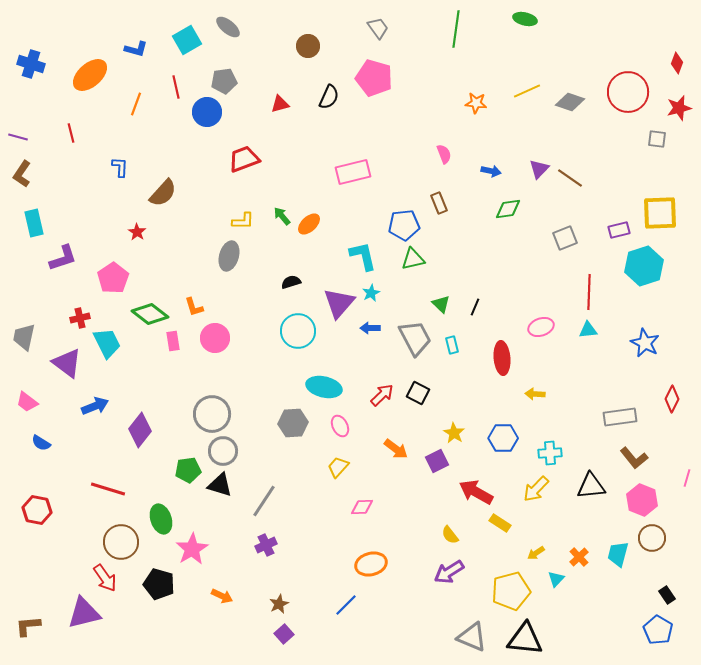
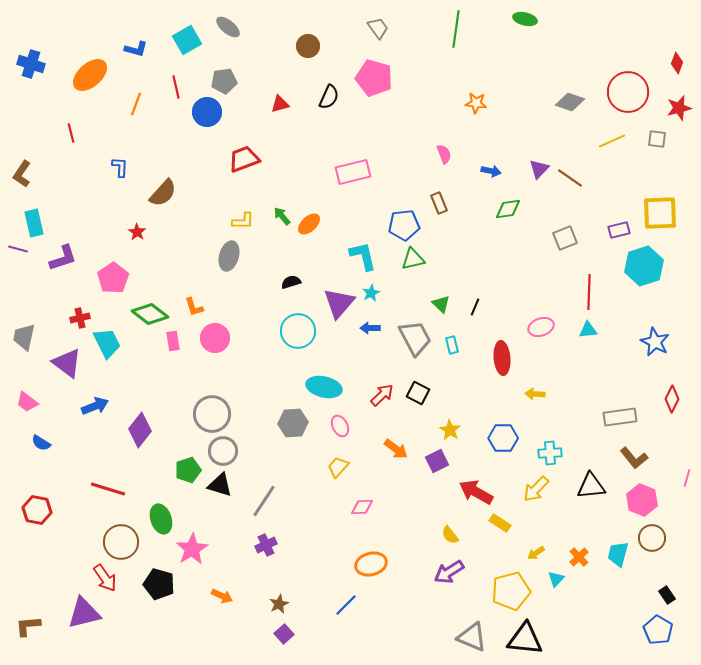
yellow line at (527, 91): moved 85 px right, 50 px down
purple line at (18, 137): moved 112 px down
blue star at (645, 343): moved 10 px right, 1 px up
yellow star at (454, 433): moved 4 px left, 3 px up
green pentagon at (188, 470): rotated 10 degrees counterclockwise
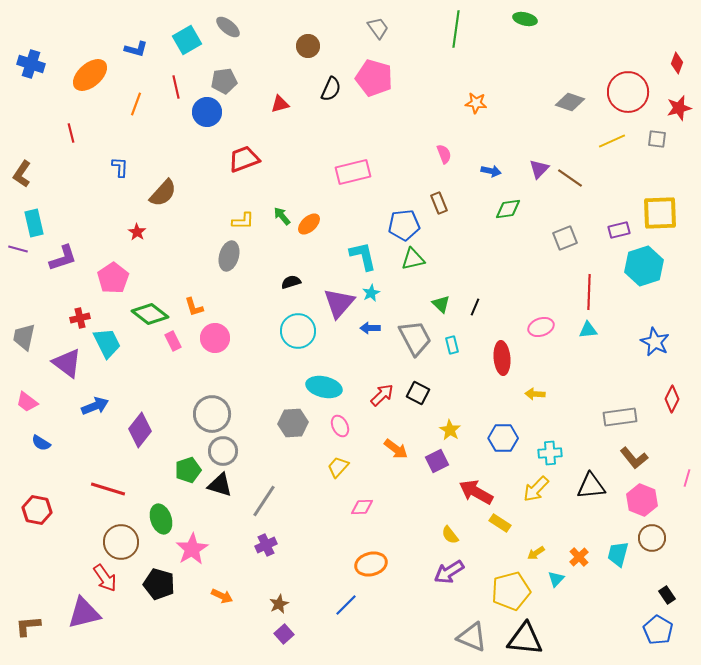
black semicircle at (329, 97): moved 2 px right, 8 px up
pink rectangle at (173, 341): rotated 18 degrees counterclockwise
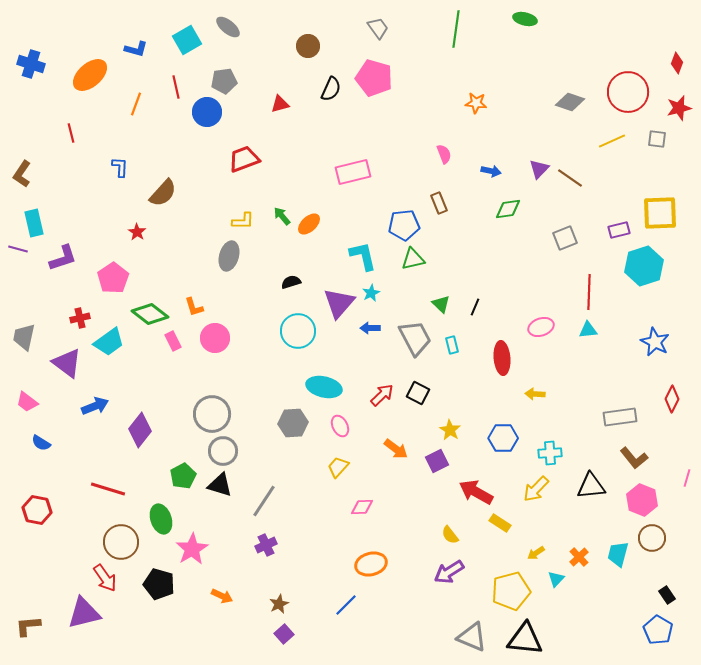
cyan trapezoid at (107, 343): moved 2 px right, 1 px up; rotated 80 degrees clockwise
green pentagon at (188, 470): moved 5 px left, 6 px down; rotated 10 degrees counterclockwise
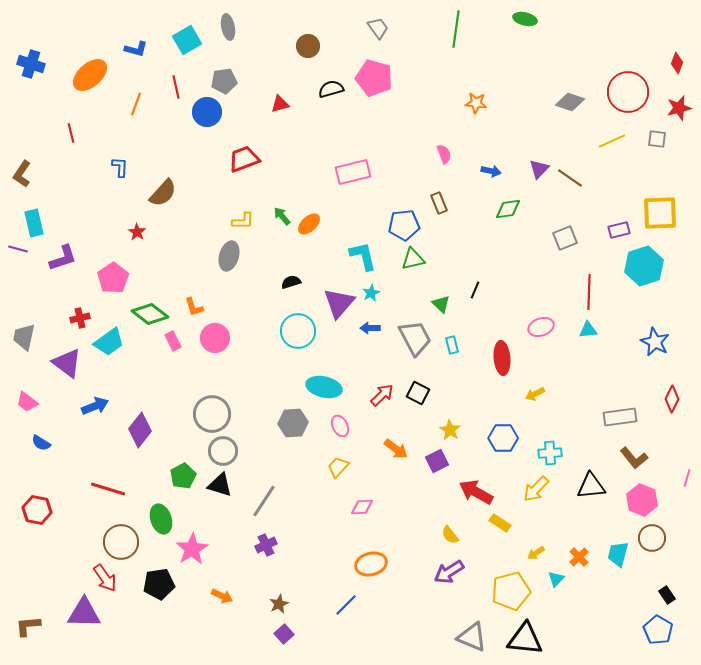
gray ellipse at (228, 27): rotated 40 degrees clockwise
black semicircle at (331, 89): rotated 130 degrees counterclockwise
black line at (475, 307): moved 17 px up
yellow arrow at (535, 394): rotated 30 degrees counterclockwise
black pentagon at (159, 584): rotated 24 degrees counterclockwise
purple triangle at (84, 613): rotated 15 degrees clockwise
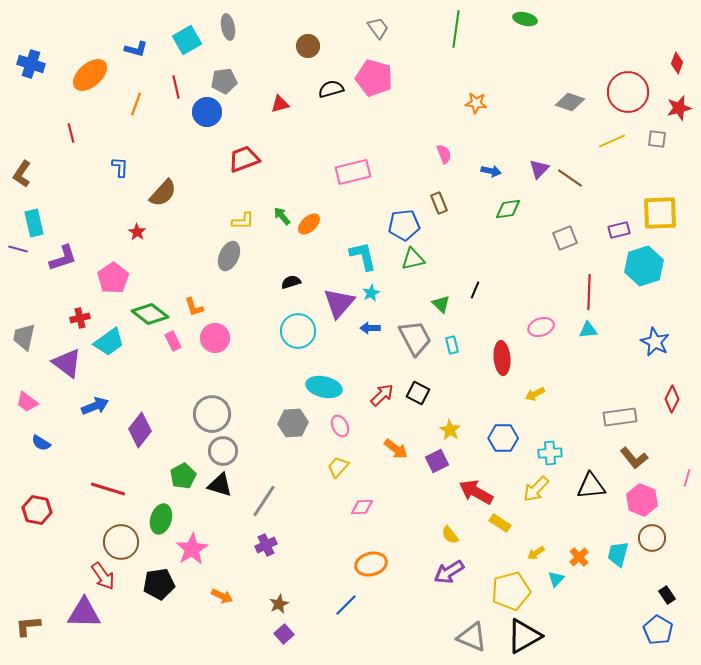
gray ellipse at (229, 256): rotated 8 degrees clockwise
green ellipse at (161, 519): rotated 36 degrees clockwise
red arrow at (105, 578): moved 2 px left, 2 px up
black triangle at (525, 639): moved 1 px left, 3 px up; rotated 36 degrees counterclockwise
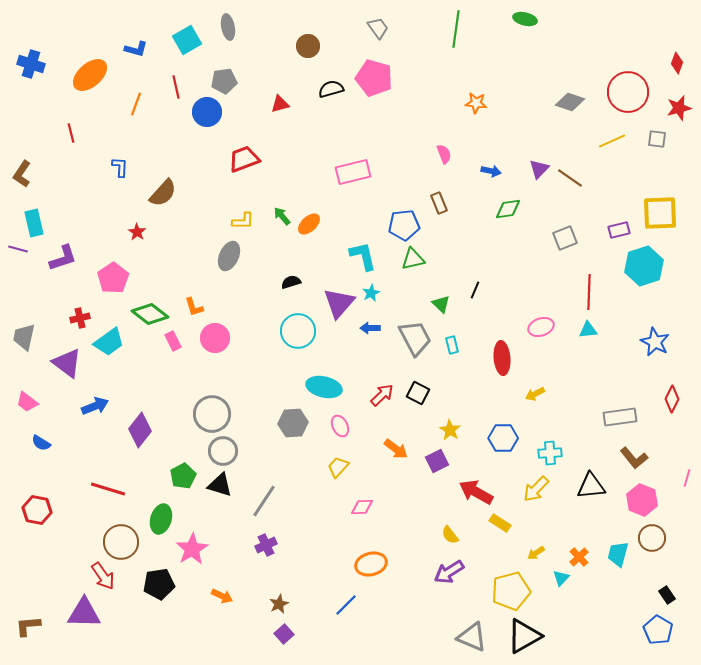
cyan triangle at (556, 579): moved 5 px right, 1 px up
